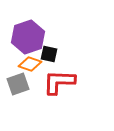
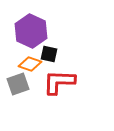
purple hexagon: moved 3 px right, 6 px up; rotated 16 degrees counterclockwise
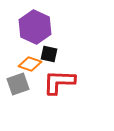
purple hexagon: moved 4 px right, 4 px up
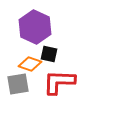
gray square: rotated 10 degrees clockwise
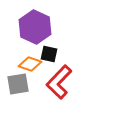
red L-shape: rotated 48 degrees counterclockwise
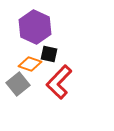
gray square: rotated 30 degrees counterclockwise
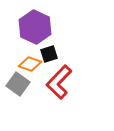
black square: rotated 30 degrees counterclockwise
gray square: rotated 15 degrees counterclockwise
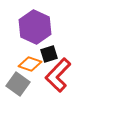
red L-shape: moved 1 px left, 7 px up
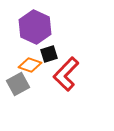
orange diamond: moved 1 px down
red L-shape: moved 8 px right, 1 px up
gray square: rotated 25 degrees clockwise
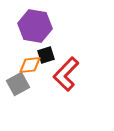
purple hexagon: moved 1 px up; rotated 16 degrees counterclockwise
black square: moved 3 px left, 1 px down
orange diamond: rotated 25 degrees counterclockwise
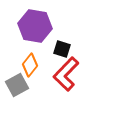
black square: moved 16 px right, 6 px up; rotated 36 degrees clockwise
orange diamond: rotated 45 degrees counterclockwise
gray square: moved 1 px left, 1 px down
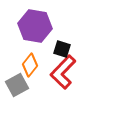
red L-shape: moved 3 px left, 2 px up
